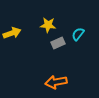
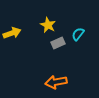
yellow star: rotated 21 degrees clockwise
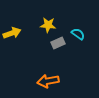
yellow star: rotated 21 degrees counterclockwise
cyan semicircle: rotated 88 degrees clockwise
orange arrow: moved 8 px left, 1 px up
